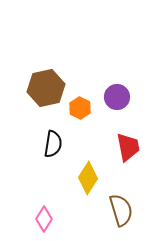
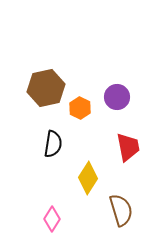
pink diamond: moved 8 px right
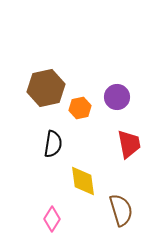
orange hexagon: rotated 20 degrees clockwise
red trapezoid: moved 1 px right, 3 px up
yellow diamond: moved 5 px left, 3 px down; rotated 40 degrees counterclockwise
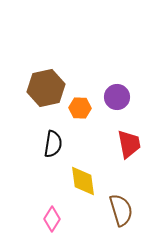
orange hexagon: rotated 15 degrees clockwise
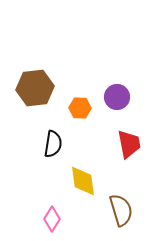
brown hexagon: moved 11 px left; rotated 6 degrees clockwise
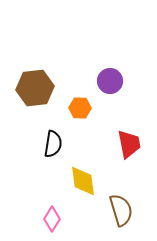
purple circle: moved 7 px left, 16 px up
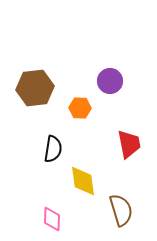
black semicircle: moved 5 px down
pink diamond: rotated 30 degrees counterclockwise
